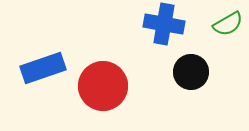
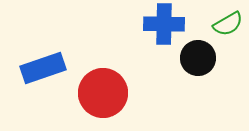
blue cross: rotated 9 degrees counterclockwise
black circle: moved 7 px right, 14 px up
red circle: moved 7 px down
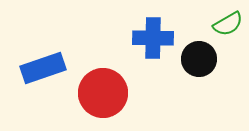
blue cross: moved 11 px left, 14 px down
black circle: moved 1 px right, 1 px down
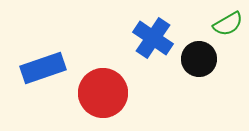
blue cross: rotated 33 degrees clockwise
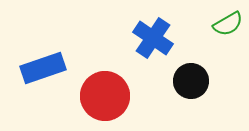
black circle: moved 8 px left, 22 px down
red circle: moved 2 px right, 3 px down
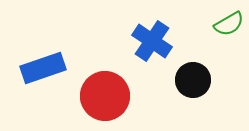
green semicircle: moved 1 px right
blue cross: moved 1 px left, 3 px down
black circle: moved 2 px right, 1 px up
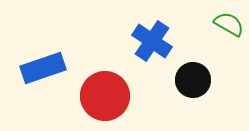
green semicircle: rotated 120 degrees counterclockwise
